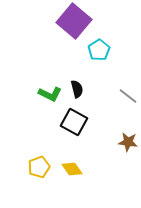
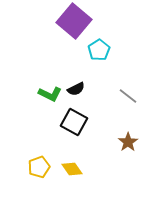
black semicircle: moved 1 px left; rotated 78 degrees clockwise
brown star: rotated 30 degrees clockwise
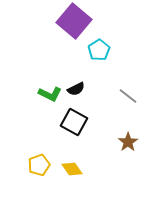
yellow pentagon: moved 2 px up
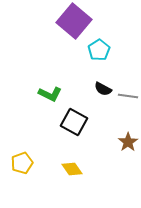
black semicircle: moved 27 px right; rotated 54 degrees clockwise
gray line: rotated 30 degrees counterclockwise
yellow pentagon: moved 17 px left, 2 px up
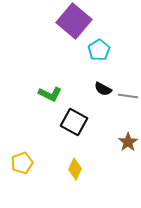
yellow diamond: moved 3 px right; rotated 60 degrees clockwise
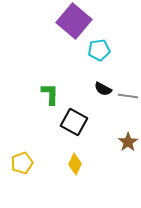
cyan pentagon: rotated 25 degrees clockwise
green L-shape: rotated 115 degrees counterclockwise
yellow diamond: moved 5 px up
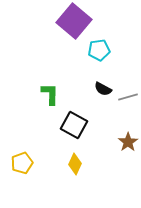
gray line: moved 1 px down; rotated 24 degrees counterclockwise
black square: moved 3 px down
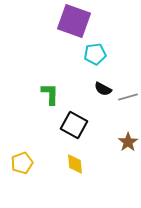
purple square: rotated 20 degrees counterclockwise
cyan pentagon: moved 4 px left, 4 px down
yellow diamond: rotated 30 degrees counterclockwise
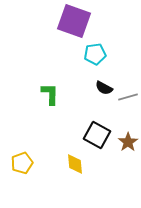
black semicircle: moved 1 px right, 1 px up
black square: moved 23 px right, 10 px down
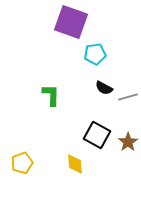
purple square: moved 3 px left, 1 px down
green L-shape: moved 1 px right, 1 px down
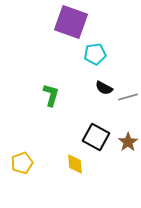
green L-shape: rotated 15 degrees clockwise
black square: moved 1 px left, 2 px down
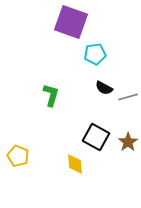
yellow pentagon: moved 4 px left, 7 px up; rotated 30 degrees counterclockwise
